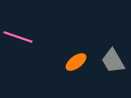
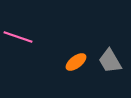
gray trapezoid: moved 3 px left
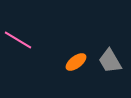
pink line: moved 3 px down; rotated 12 degrees clockwise
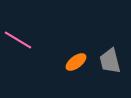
gray trapezoid: rotated 16 degrees clockwise
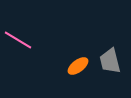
orange ellipse: moved 2 px right, 4 px down
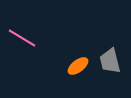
pink line: moved 4 px right, 2 px up
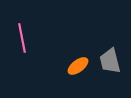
pink line: rotated 48 degrees clockwise
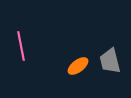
pink line: moved 1 px left, 8 px down
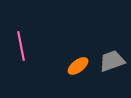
gray trapezoid: moved 2 px right; rotated 84 degrees clockwise
